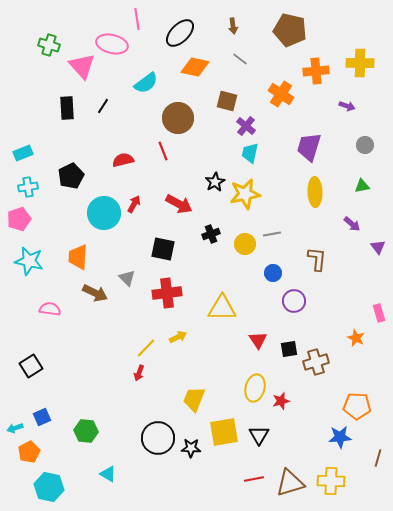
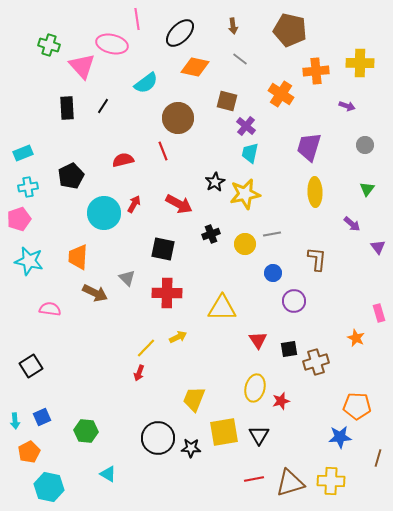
green triangle at (362, 186): moved 5 px right, 3 px down; rotated 42 degrees counterclockwise
red cross at (167, 293): rotated 8 degrees clockwise
cyan arrow at (15, 428): moved 7 px up; rotated 77 degrees counterclockwise
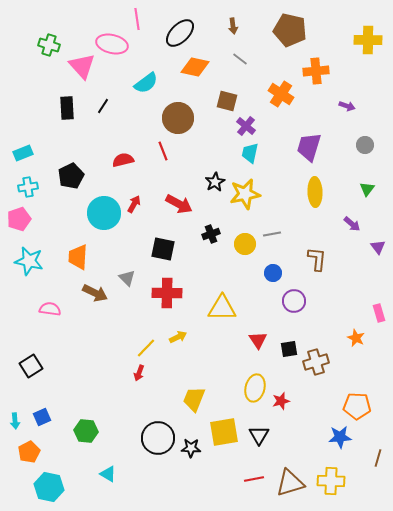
yellow cross at (360, 63): moved 8 px right, 23 px up
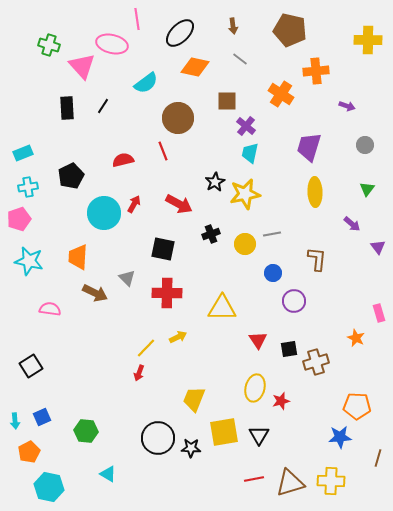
brown square at (227, 101): rotated 15 degrees counterclockwise
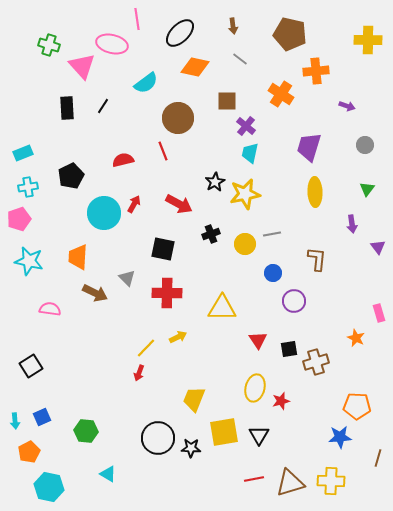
brown pentagon at (290, 30): moved 4 px down
purple arrow at (352, 224): rotated 42 degrees clockwise
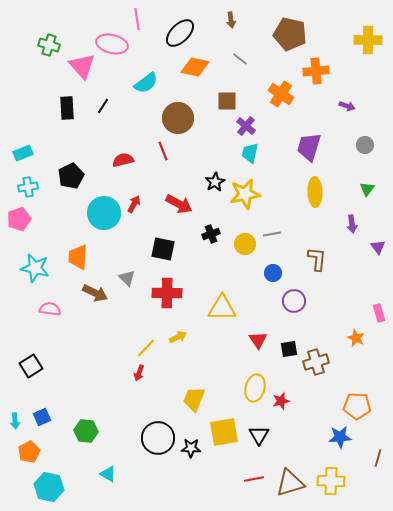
brown arrow at (233, 26): moved 2 px left, 6 px up
cyan star at (29, 261): moved 6 px right, 7 px down
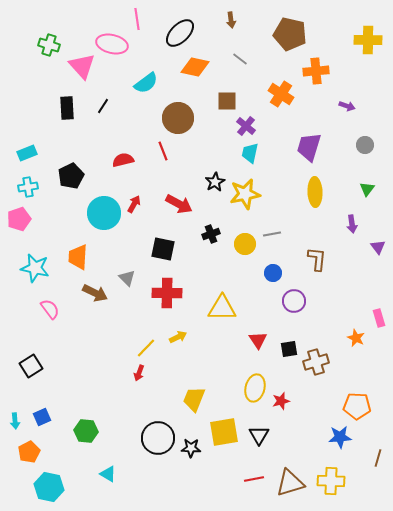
cyan rectangle at (23, 153): moved 4 px right
pink semicircle at (50, 309): rotated 45 degrees clockwise
pink rectangle at (379, 313): moved 5 px down
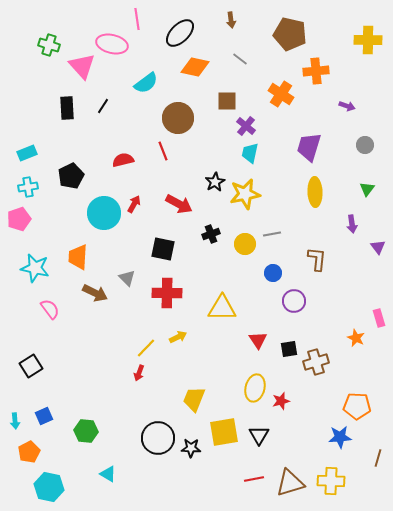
blue square at (42, 417): moved 2 px right, 1 px up
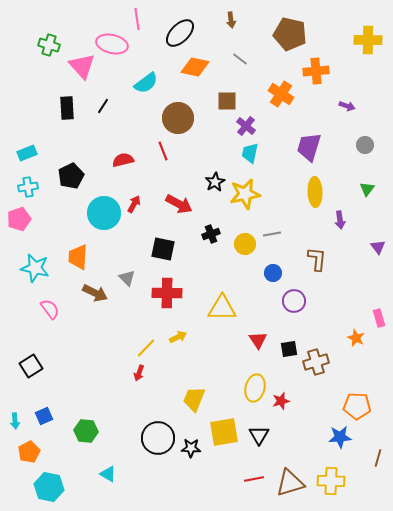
purple arrow at (352, 224): moved 12 px left, 4 px up
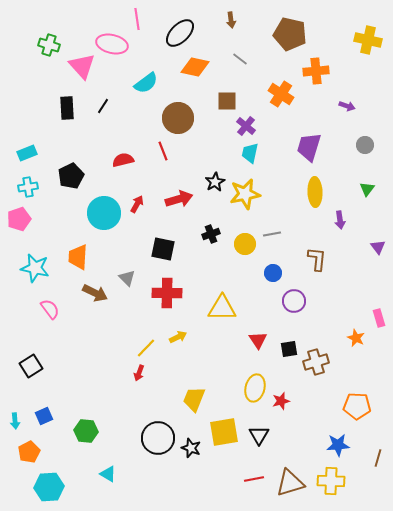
yellow cross at (368, 40): rotated 12 degrees clockwise
red arrow at (134, 204): moved 3 px right
red arrow at (179, 204): moved 5 px up; rotated 44 degrees counterclockwise
blue star at (340, 437): moved 2 px left, 8 px down
black star at (191, 448): rotated 18 degrees clockwise
cyan hexagon at (49, 487): rotated 16 degrees counterclockwise
